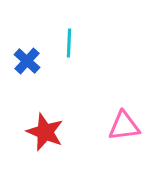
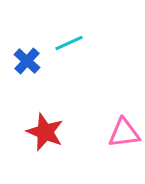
cyan line: rotated 64 degrees clockwise
pink triangle: moved 7 px down
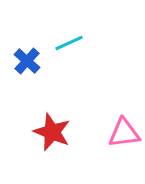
red star: moved 7 px right
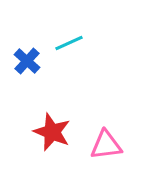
pink triangle: moved 18 px left, 12 px down
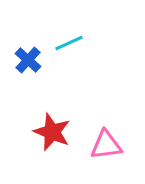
blue cross: moved 1 px right, 1 px up
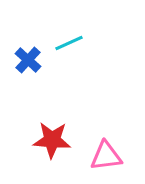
red star: moved 8 px down; rotated 18 degrees counterclockwise
pink triangle: moved 11 px down
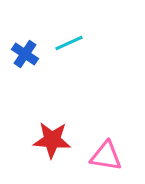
blue cross: moved 3 px left, 6 px up; rotated 8 degrees counterclockwise
pink triangle: rotated 16 degrees clockwise
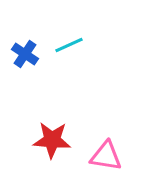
cyan line: moved 2 px down
